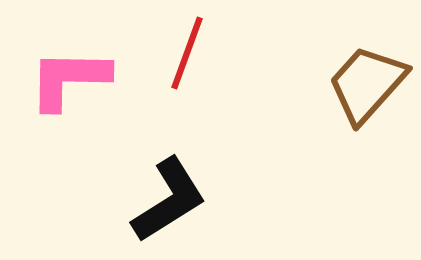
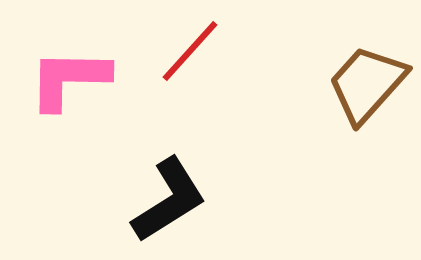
red line: moved 3 px right, 2 px up; rotated 22 degrees clockwise
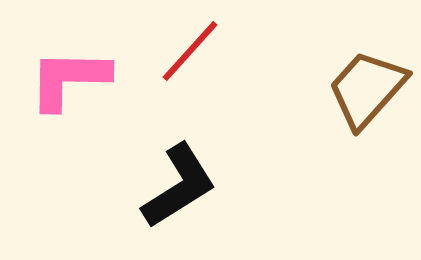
brown trapezoid: moved 5 px down
black L-shape: moved 10 px right, 14 px up
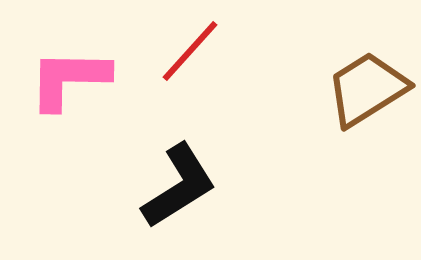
brown trapezoid: rotated 16 degrees clockwise
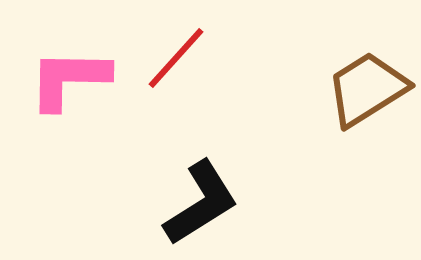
red line: moved 14 px left, 7 px down
black L-shape: moved 22 px right, 17 px down
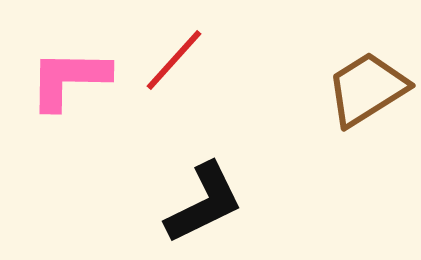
red line: moved 2 px left, 2 px down
black L-shape: moved 3 px right; rotated 6 degrees clockwise
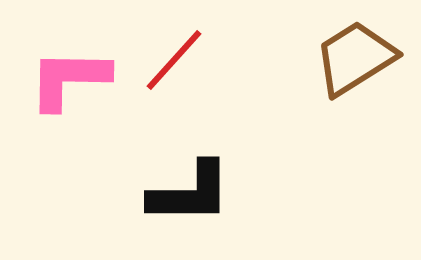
brown trapezoid: moved 12 px left, 31 px up
black L-shape: moved 14 px left, 10 px up; rotated 26 degrees clockwise
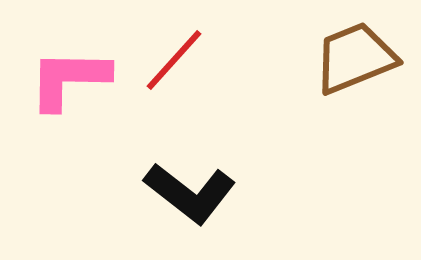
brown trapezoid: rotated 10 degrees clockwise
black L-shape: rotated 38 degrees clockwise
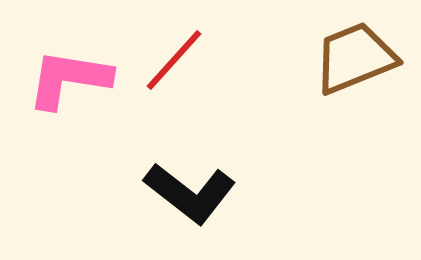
pink L-shape: rotated 8 degrees clockwise
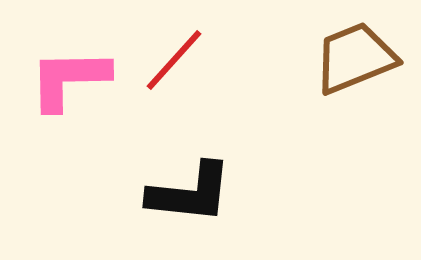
pink L-shape: rotated 10 degrees counterclockwise
black L-shape: rotated 32 degrees counterclockwise
